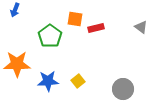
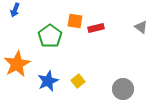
orange square: moved 2 px down
orange star: rotated 28 degrees counterclockwise
blue star: rotated 20 degrees counterclockwise
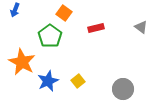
orange square: moved 11 px left, 8 px up; rotated 28 degrees clockwise
orange star: moved 5 px right, 2 px up; rotated 16 degrees counterclockwise
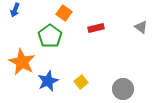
yellow square: moved 3 px right, 1 px down
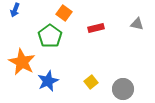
gray triangle: moved 4 px left, 3 px up; rotated 24 degrees counterclockwise
yellow square: moved 10 px right
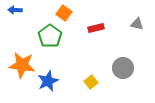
blue arrow: rotated 72 degrees clockwise
orange star: moved 3 px down; rotated 20 degrees counterclockwise
gray circle: moved 21 px up
